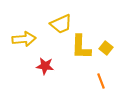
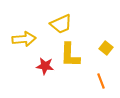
yellow L-shape: moved 11 px left, 8 px down
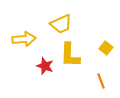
red star: rotated 12 degrees clockwise
